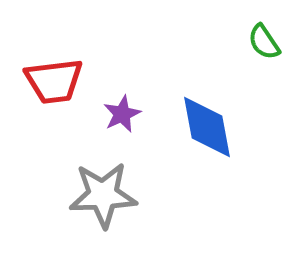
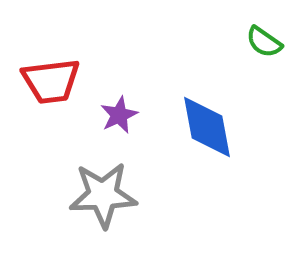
green semicircle: rotated 21 degrees counterclockwise
red trapezoid: moved 3 px left
purple star: moved 3 px left, 1 px down
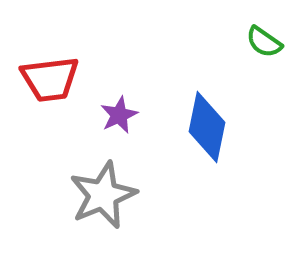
red trapezoid: moved 1 px left, 2 px up
blue diamond: rotated 22 degrees clockwise
gray star: rotated 20 degrees counterclockwise
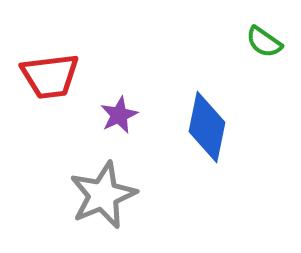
red trapezoid: moved 3 px up
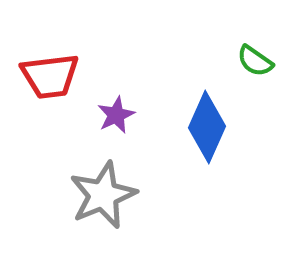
green semicircle: moved 9 px left, 19 px down
purple star: moved 3 px left
blue diamond: rotated 12 degrees clockwise
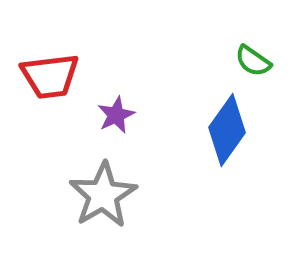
green semicircle: moved 2 px left
blue diamond: moved 20 px right, 3 px down; rotated 12 degrees clockwise
gray star: rotated 8 degrees counterclockwise
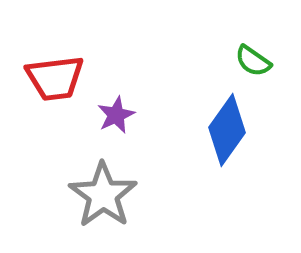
red trapezoid: moved 5 px right, 2 px down
gray star: rotated 6 degrees counterclockwise
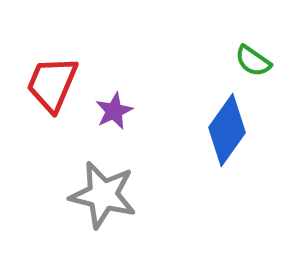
red trapezoid: moved 3 px left, 6 px down; rotated 120 degrees clockwise
purple star: moved 2 px left, 4 px up
gray star: rotated 22 degrees counterclockwise
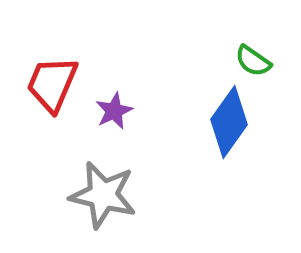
blue diamond: moved 2 px right, 8 px up
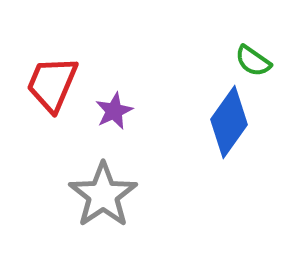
gray star: rotated 24 degrees clockwise
